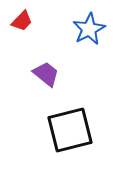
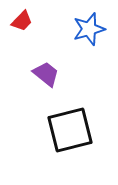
blue star: rotated 12 degrees clockwise
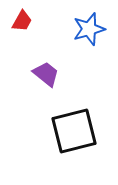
red trapezoid: rotated 15 degrees counterclockwise
black square: moved 4 px right, 1 px down
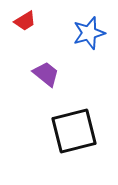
red trapezoid: moved 3 px right; rotated 30 degrees clockwise
blue star: moved 4 px down
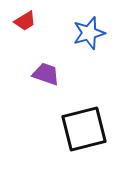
purple trapezoid: rotated 20 degrees counterclockwise
black square: moved 10 px right, 2 px up
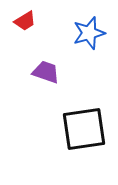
purple trapezoid: moved 2 px up
black square: rotated 6 degrees clockwise
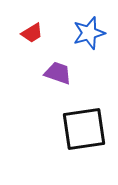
red trapezoid: moved 7 px right, 12 px down
purple trapezoid: moved 12 px right, 1 px down
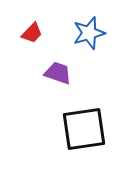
red trapezoid: rotated 15 degrees counterclockwise
